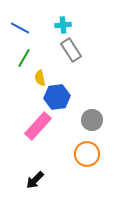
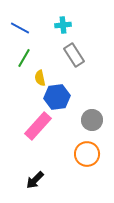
gray rectangle: moved 3 px right, 5 px down
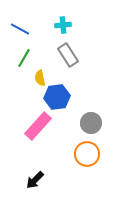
blue line: moved 1 px down
gray rectangle: moved 6 px left
gray circle: moved 1 px left, 3 px down
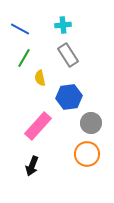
blue hexagon: moved 12 px right
black arrow: moved 3 px left, 14 px up; rotated 24 degrees counterclockwise
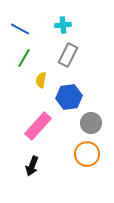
gray rectangle: rotated 60 degrees clockwise
yellow semicircle: moved 1 px right, 2 px down; rotated 21 degrees clockwise
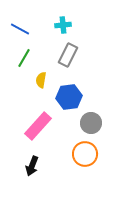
orange circle: moved 2 px left
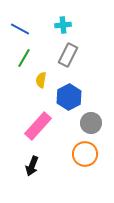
blue hexagon: rotated 20 degrees counterclockwise
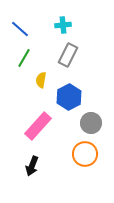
blue line: rotated 12 degrees clockwise
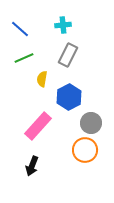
green line: rotated 36 degrees clockwise
yellow semicircle: moved 1 px right, 1 px up
orange circle: moved 4 px up
